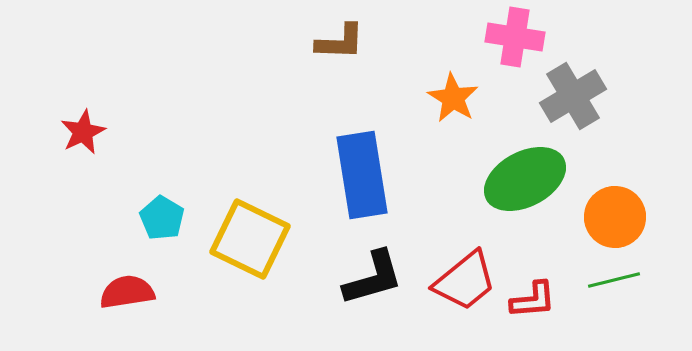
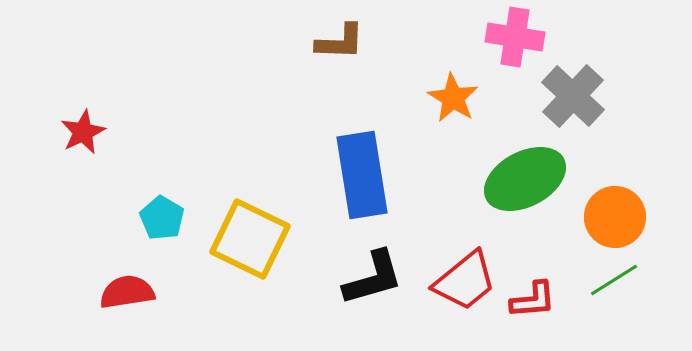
gray cross: rotated 16 degrees counterclockwise
green line: rotated 18 degrees counterclockwise
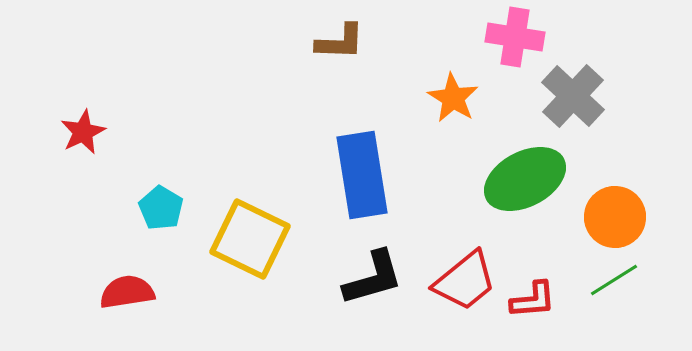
cyan pentagon: moved 1 px left, 10 px up
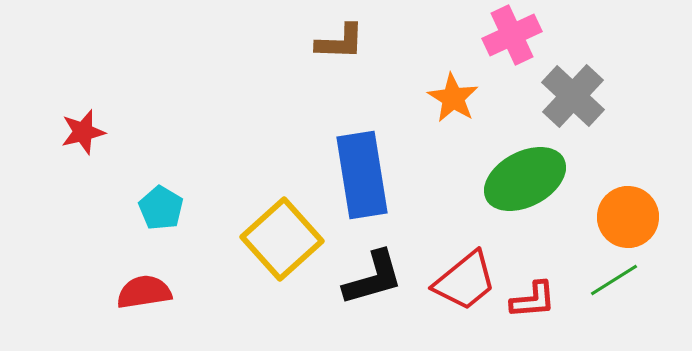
pink cross: moved 3 px left, 2 px up; rotated 34 degrees counterclockwise
red star: rotated 12 degrees clockwise
orange circle: moved 13 px right
yellow square: moved 32 px right; rotated 22 degrees clockwise
red semicircle: moved 17 px right
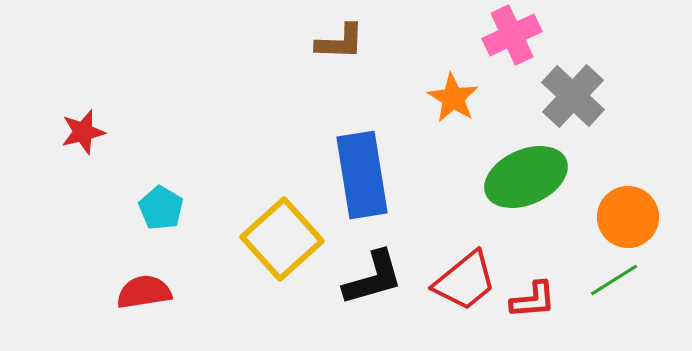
green ellipse: moved 1 px right, 2 px up; rotated 4 degrees clockwise
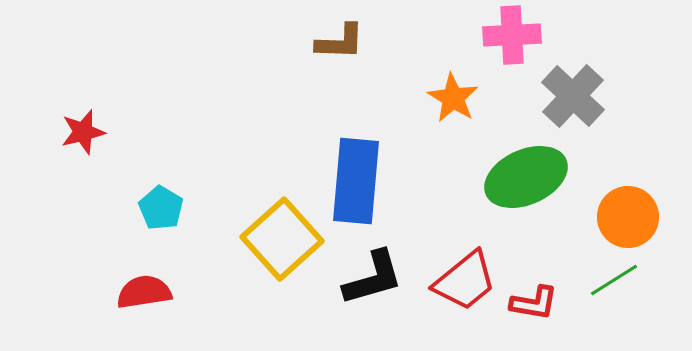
pink cross: rotated 22 degrees clockwise
blue rectangle: moved 6 px left, 6 px down; rotated 14 degrees clockwise
red L-shape: moved 1 px right, 3 px down; rotated 15 degrees clockwise
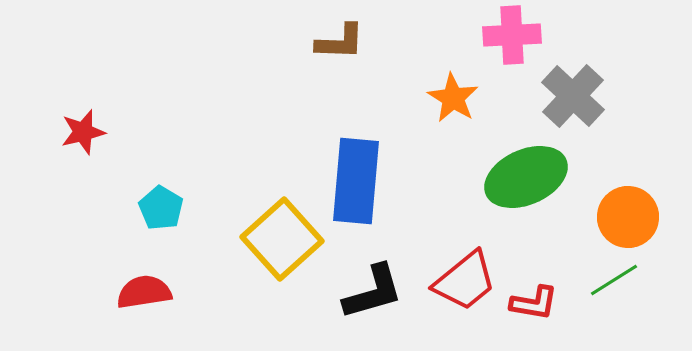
black L-shape: moved 14 px down
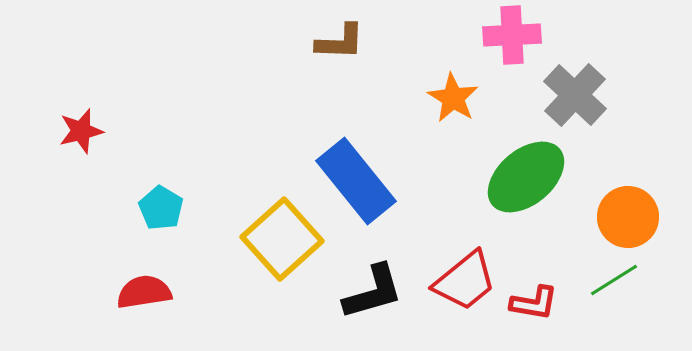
gray cross: moved 2 px right, 1 px up
red star: moved 2 px left, 1 px up
green ellipse: rotated 16 degrees counterclockwise
blue rectangle: rotated 44 degrees counterclockwise
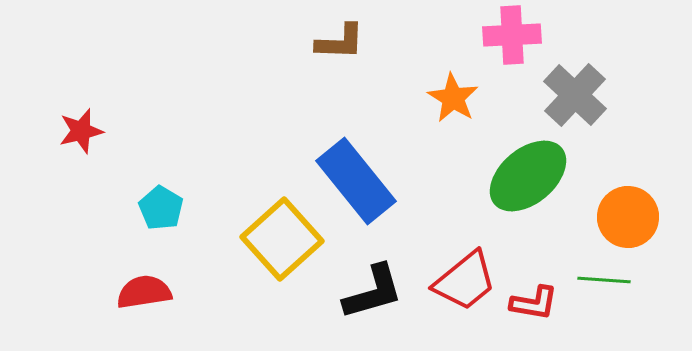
green ellipse: moved 2 px right, 1 px up
green line: moved 10 px left; rotated 36 degrees clockwise
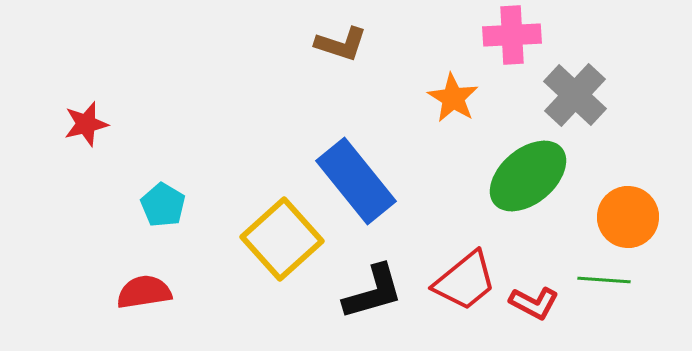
brown L-shape: moved 1 px right, 2 px down; rotated 16 degrees clockwise
red star: moved 5 px right, 7 px up
cyan pentagon: moved 2 px right, 3 px up
red L-shape: rotated 18 degrees clockwise
